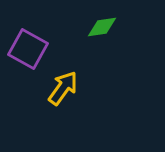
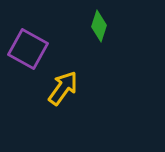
green diamond: moved 3 px left, 1 px up; rotated 64 degrees counterclockwise
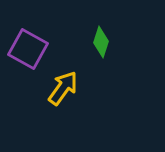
green diamond: moved 2 px right, 16 px down
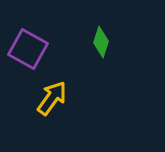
yellow arrow: moved 11 px left, 10 px down
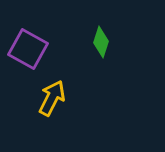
yellow arrow: rotated 9 degrees counterclockwise
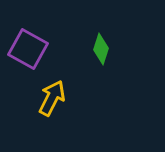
green diamond: moved 7 px down
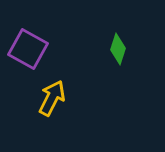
green diamond: moved 17 px right
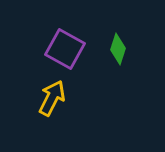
purple square: moved 37 px right
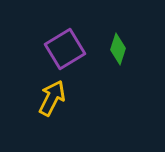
purple square: rotated 30 degrees clockwise
